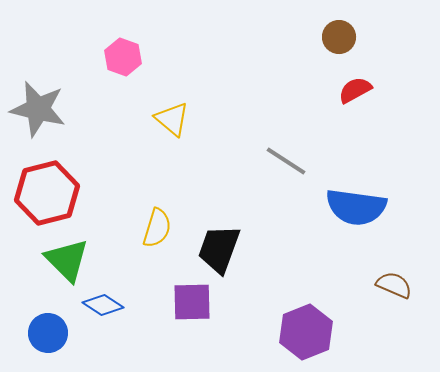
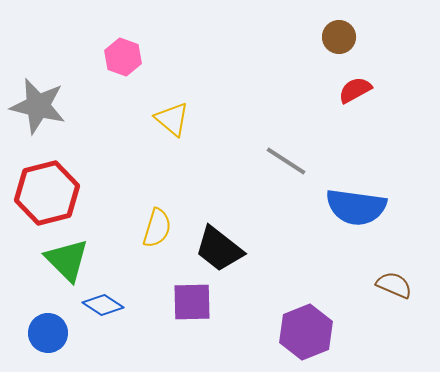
gray star: moved 3 px up
black trapezoid: rotated 72 degrees counterclockwise
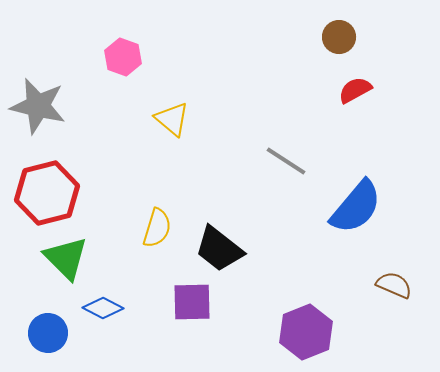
blue semicircle: rotated 58 degrees counterclockwise
green triangle: moved 1 px left, 2 px up
blue diamond: moved 3 px down; rotated 6 degrees counterclockwise
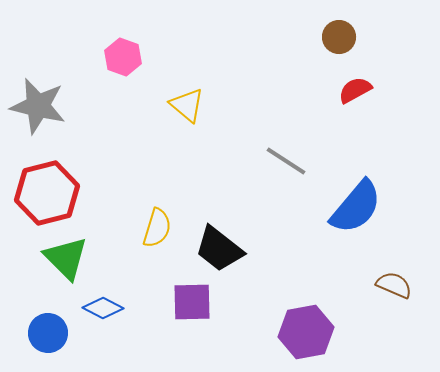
yellow triangle: moved 15 px right, 14 px up
purple hexagon: rotated 12 degrees clockwise
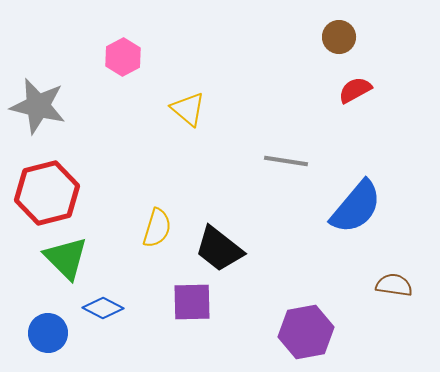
pink hexagon: rotated 12 degrees clockwise
yellow triangle: moved 1 px right, 4 px down
gray line: rotated 24 degrees counterclockwise
brown semicircle: rotated 15 degrees counterclockwise
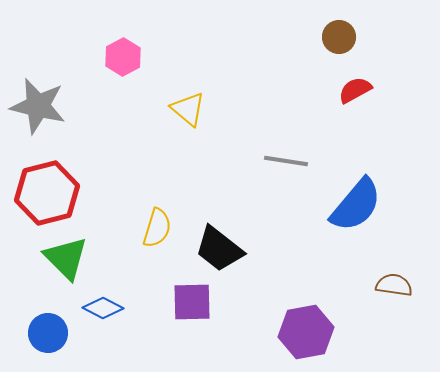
blue semicircle: moved 2 px up
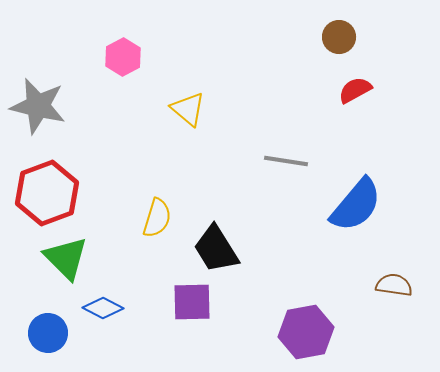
red hexagon: rotated 6 degrees counterclockwise
yellow semicircle: moved 10 px up
black trapezoid: moved 3 px left; rotated 20 degrees clockwise
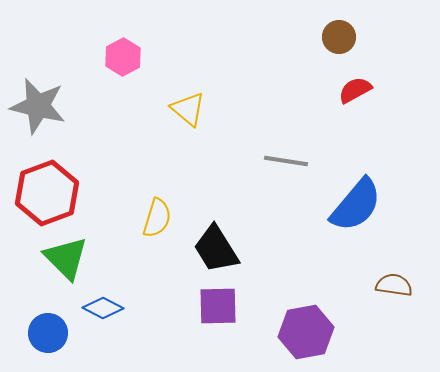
purple square: moved 26 px right, 4 px down
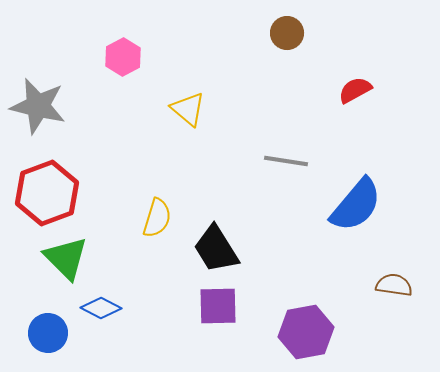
brown circle: moved 52 px left, 4 px up
blue diamond: moved 2 px left
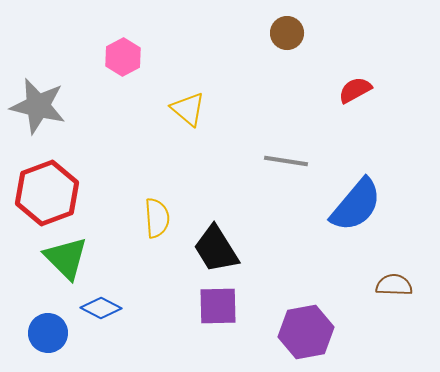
yellow semicircle: rotated 21 degrees counterclockwise
brown semicircle: rotated 6 degrees counterclockwise
